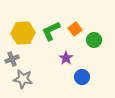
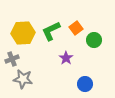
orange square: moved 1 px right, 1 px up
blue circle: moved 3 px right, 7 px down
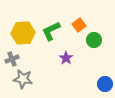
orange square: moved 3 px right, 3 px up
blue circle: moved 20 px right
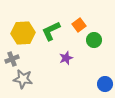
purple star: rotated 16 degrees clockwise
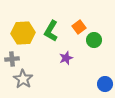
orange square: moved 2 px down
green L-shape: rotated 35 degrees counterclockwise
gray cross: rotated 16 degrees clockwise
gray star: rotated 24 degrees clockwise
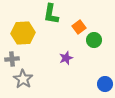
green L-shape: moved 17 px up; rotated 20 degrees counterclockwise
